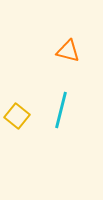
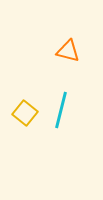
yellow square: moved 8 px right, 3 px up
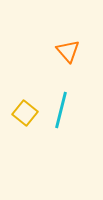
orange triangle: rotated 35 degrees clockwise
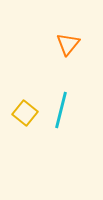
orange triangle: moved 7 px up; rotated 20 degrees clockwise
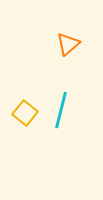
orange triangle: rotated 10 degrees clockwise
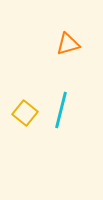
orange triangle: rotated 25 degrees clockwise
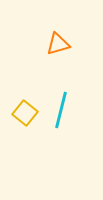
orange triangle: moved 10 px left
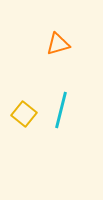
yellow square: moved 1 px left, 1 px down
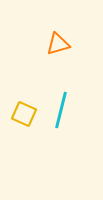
yellow square: rotated 15 degrees counterclockwise
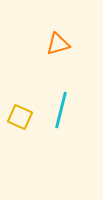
yellow square: moved 4 px left, 3 px down
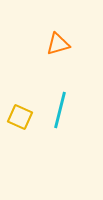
cyan line: moved 1 px left
